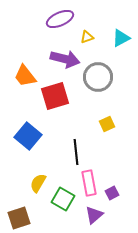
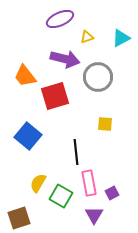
yellow square: moved 2 px left; rotated 28 degrees clockwise
green square: moved 2 px left, 3 px up
purple triangle: rotated 18 degrees counterclockwise
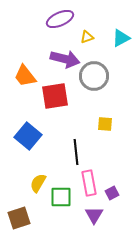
gray circle: moved 4 px left, 1 px up
red square: rotated 8 degrees clockwise
green square: moved 1 px down; rotated 30 degrees counterclockwise
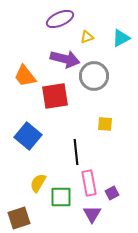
purple triangle: moved 2 px left, 1 px up
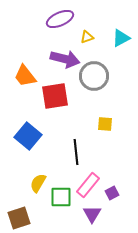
pink rectangle: moved 1 px left, 2 px down; rotated 50 degrees clockwise
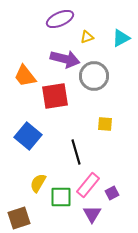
black line: rotated 10 degrees counterclockwise
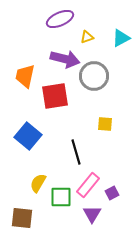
orange trapezoid: rotated 50 degrees clockwise
brown square: moved 3 px right; rotated 25 degrees clockwise
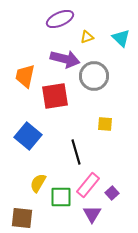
cyan triangle: rotated 48 degrees counterclockwise
purple square: rotated 16 degrees counterclockwise
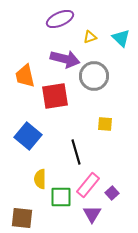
yellow triangle: moved 3 px right
orange trapezoid: rotated 25 degrees counterclockwise
yellow semicircle: moved 2 px right, 4 px up; rotated 30 degrees counterclockwise
